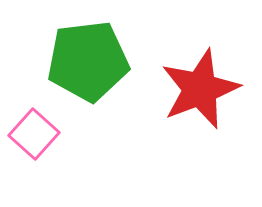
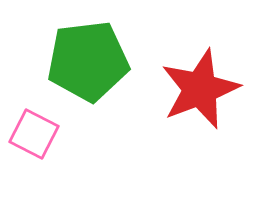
pink square: rotated 15 degrees counterclockwise
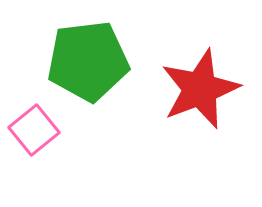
pink square: moved 4 px up; rotated 24 degrees clockwise
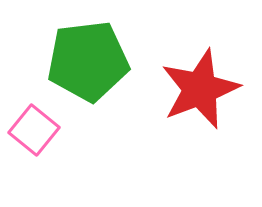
pink square: rotated 12 degrees counterclockwise
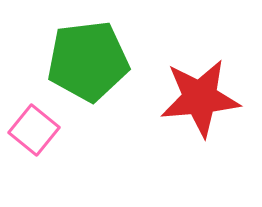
red star: moved 9 px down; rotated 16 degrees clockwise
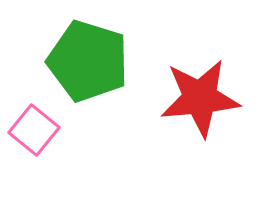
green pentagon: rotated 24 degrees clockwise
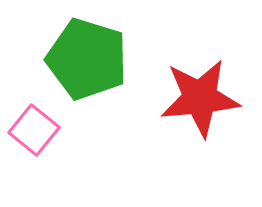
green pentagon: moved 1 px left, 2 px up
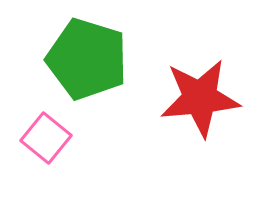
pink square: moved 12 px right, 8 px down
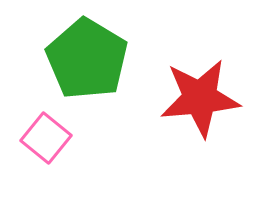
green pentagon: rotated 14 degrees clockwise
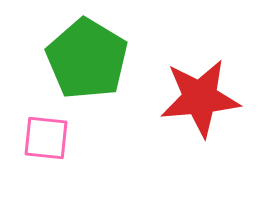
pink square: rotated 33 degrees counterclockwise
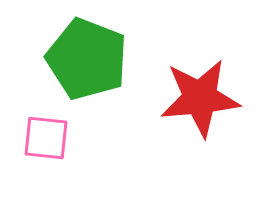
green pentagon: rotated 10 degrees counterclockwise
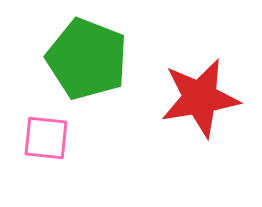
red star: rotated 4 degrees counterclockwise
